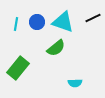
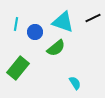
blue circle: moved 2 px left, 10 px down
cyan semicircle: rotated 120 degrees counterclockwise
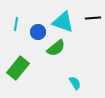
black line: rotated 21 degrees clockwise
blue circle: moved 3 px right
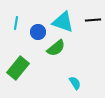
black line: moved 2 px down
cyan line: moved 1 px up
